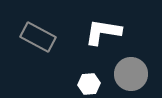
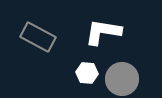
gray circle: moved 9 px left, 5 px down
white hexagon: moved 2 px left, 11 px up; rotated 10 degrees clockwise
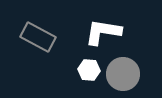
white hexagon: moved 2 px right, 3 px up
gray circle: moved 1 px right, 5 px up
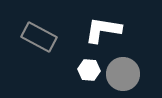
white L-shape: moved 2 px up
gray rectangle: moved 1 px right
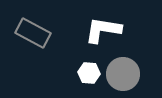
gray rectangle: moved 6 px left, 4 px up
white hexagon: moved 3 px down
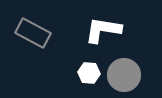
gray circle: moved 1 px right, 1 px down
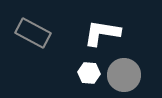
white L-shape: moved 1 px left, 3 px down
